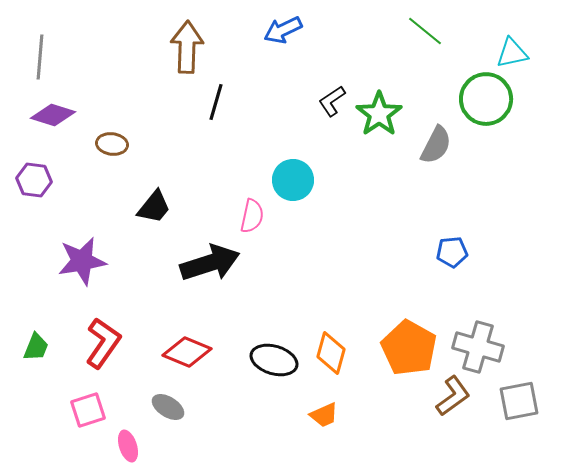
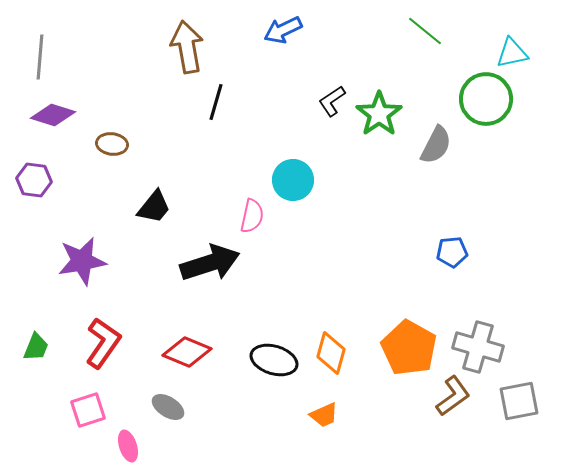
brown arrow: rotated 12 degrees counterclockwise
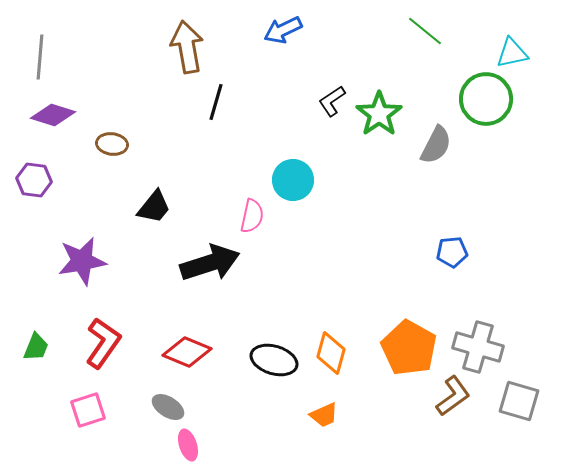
gray square: rotated 27 degrees clockwise
pink ellipse: moved 60 px right, 1 px up
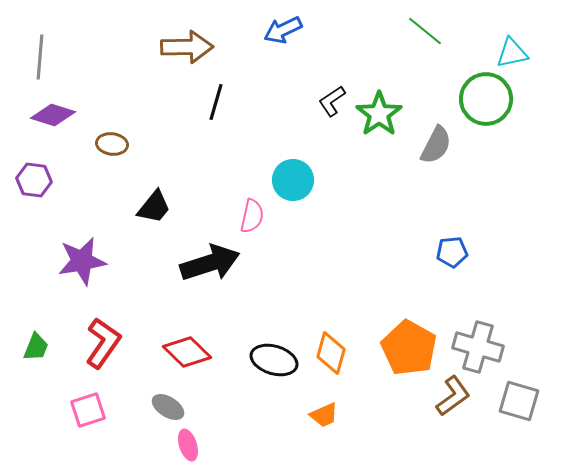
brown arrow: rotated 99 degrees clockwise
red diamond: rotated 21 degrees clockwise
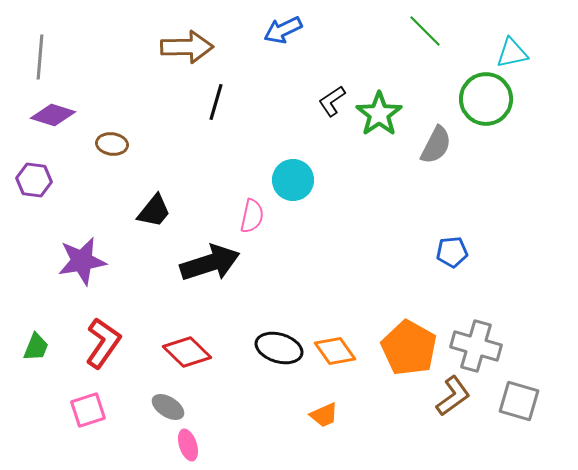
green line: rotated 6 degrees clockwise
black trapezoid: moved 4 px down
gray cross: moved 2 px left, 1 px up
orange diamond: moved 4 px right, 2 px up; rotated 51 degrees counterclockwise
black ellipse: moved 5 px right, 12 px up
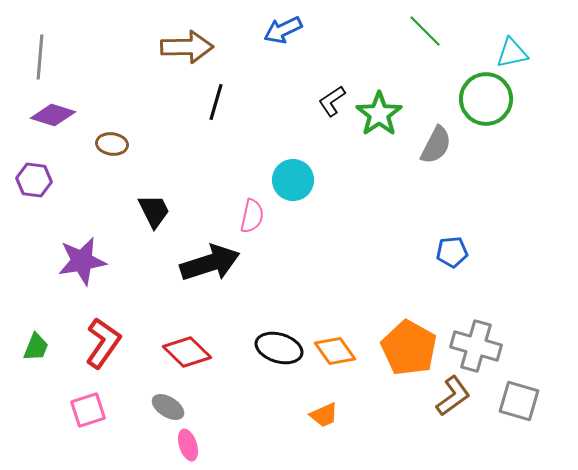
black trapezoid: rotated 66 degrees counterclockwise
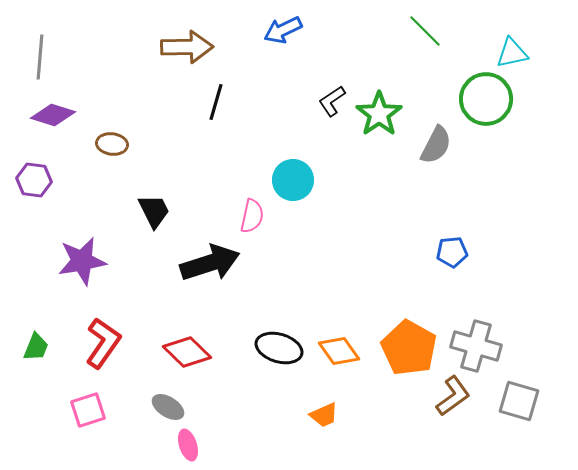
orange diamond: moved 4 px right
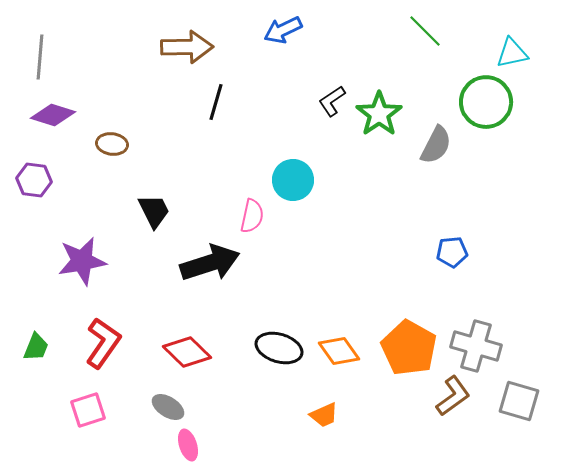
green circle: moved 3 px down
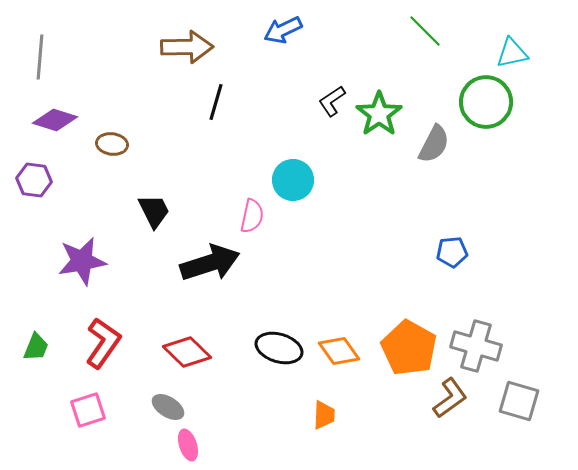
purple diamond: moved 2 px right, 5 px down
gray semicircle: moved 2 px left, 1 px up
brown L-shape: moved 3 px left, 2 px down
orange trapezoid: rotated 64 degrees counterclockwise
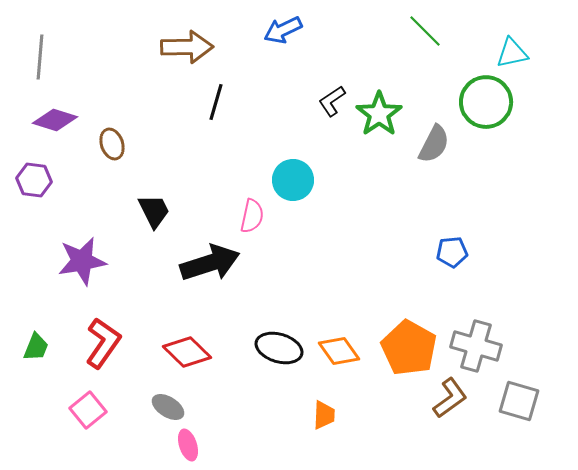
brown ellipse: rotated 64 degrees clockwise
pink square: rotated 21 degrees counterclockwise
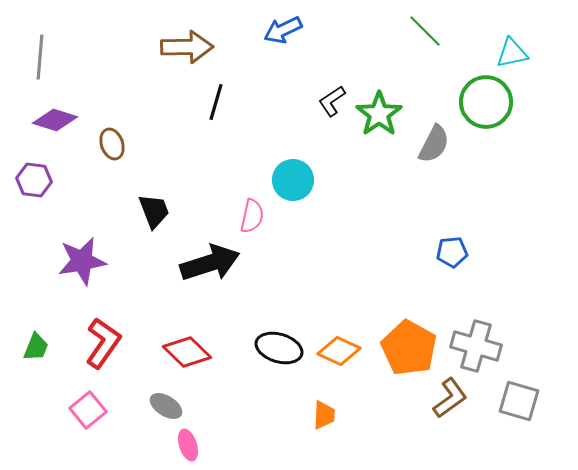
black trapezoid: rotated 6 degrees clockwise
orange diamond: rotated 30 degrees counterclockwise
gray ellipse: moved 2 px left, 1 px up
